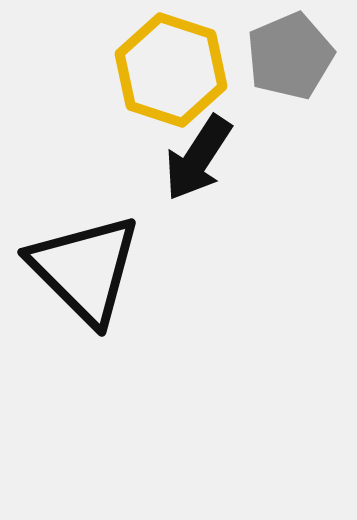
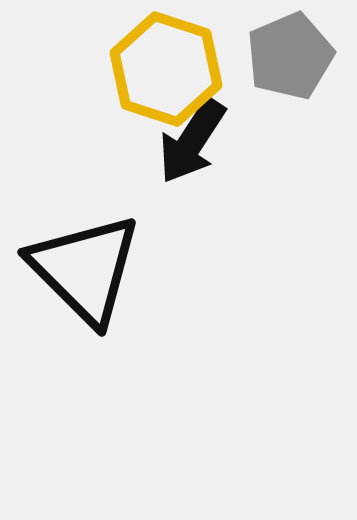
yellow hexagon: moved 5 px left, 1 px up
black arrow: moved 6 px left, 17 px up
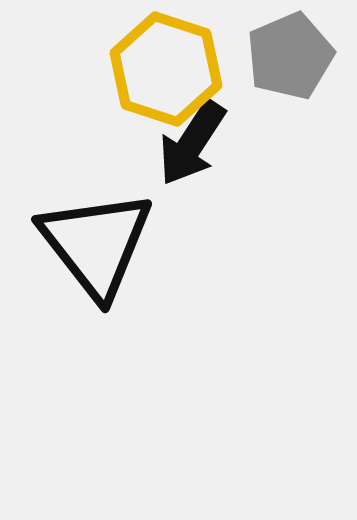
black arrow: moved 2 px down
black triangle: moved 11 px right, 25 px up; rotated 7 degrees clockwise
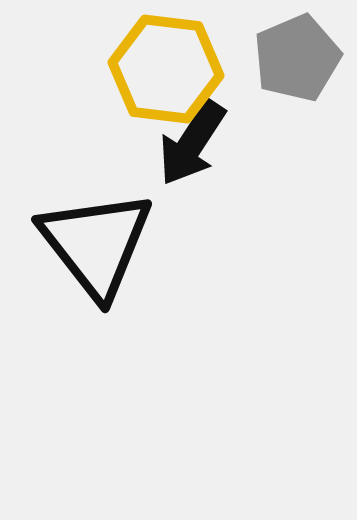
gray pentagon: moved 7 px right, 2 px down
yellow hexagon: rotated 11 degrees counterclockwise
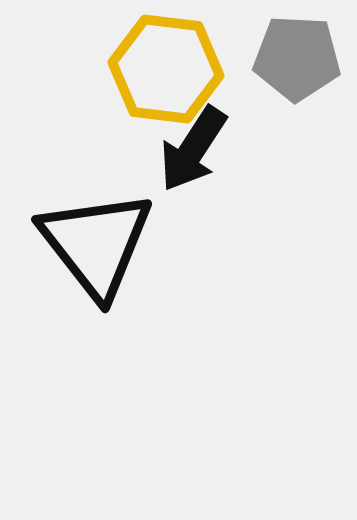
gray pentagon: rotated 26 degrees clockwise
black arrow: moved 1 px right, 6 px down
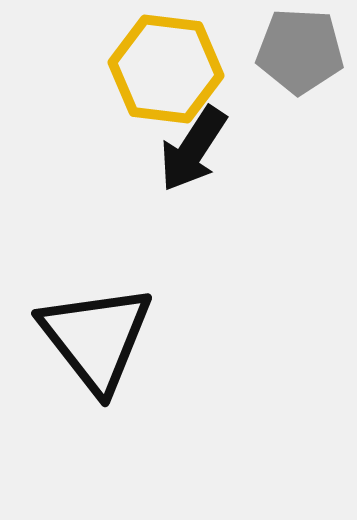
gray pentagon: moved 3 px right, 7 px up
black triangle: moved 94 px down
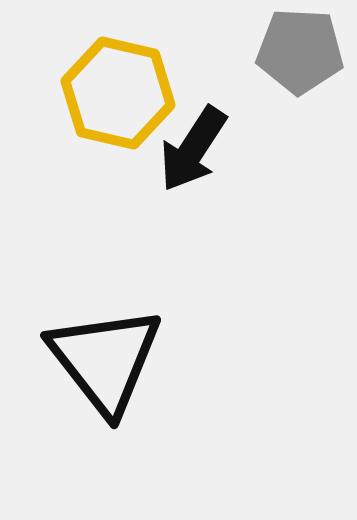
yellow hexagon: moved 48 px left, 24 px down; rotated 6 degrees clockwise
black triangle: moved 9 px right, 22 px down
